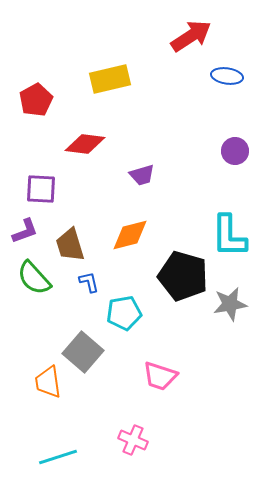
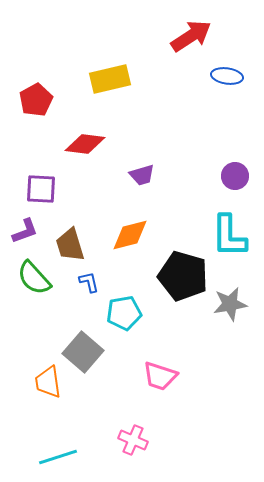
purple circle: moved 25 px down
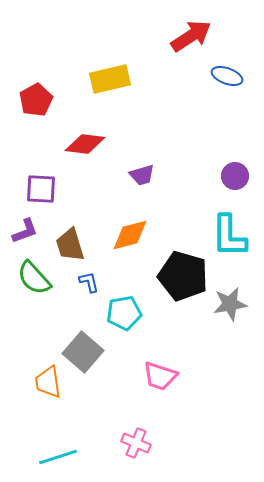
blue ellipse: rotated 12 degrees clockwise
pink cross: moved 3 px right, 3 px down
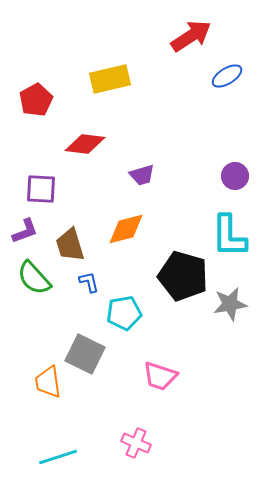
blue ellipse: rotated 52 degrees counterclockwise
orange diamond: moved 4 px left, 6 px up
gray square: moved 2 px right, 2 px down; rotated 15 degrees counterclockwise
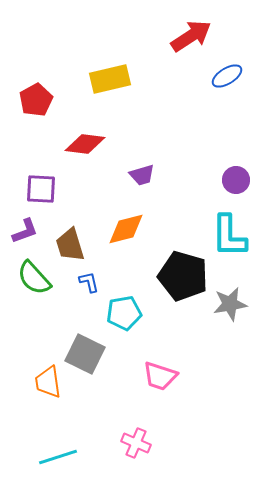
purple circle: moved 1 px right, 4 px down
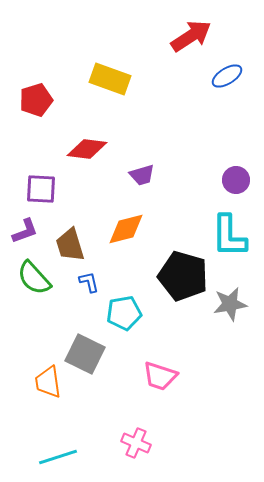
yellow rectangle: rotated 33 degrees clockwise
red pentagon: rotated 12 degrees clockwise
red diamond: moved 2 px right, 5 px down
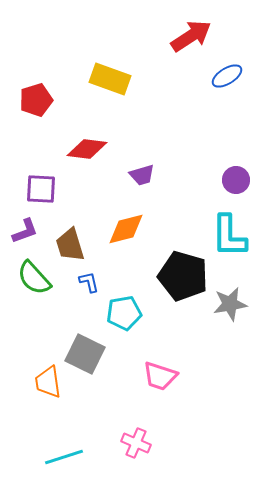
cyan line: moved 6 px right
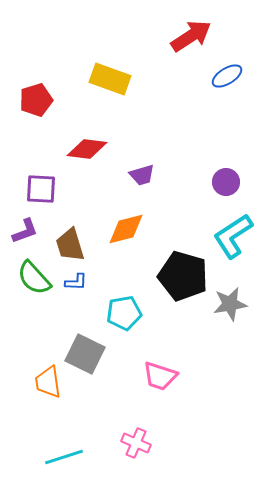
purple circle: moved 10 px left, 2 px down
cyan L-shape: moved 4 px right; rotated 57 degrees clockwise
blue L-shape: moved 13 px left; rotated 105 degrees clockwise
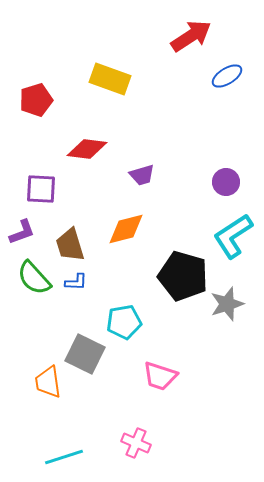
purple L-shape: moved 3 px left, 1 px down
gray star: moved 3 px left; rotated 8 degrees counterclockwise
cyan pentagon: moved 9 px down
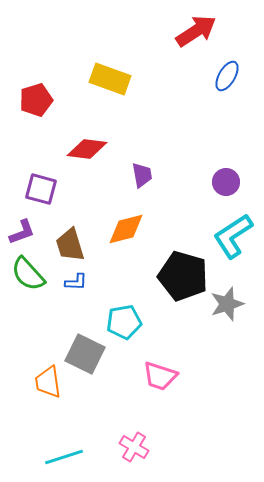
red arrow: moved 5 px right, 5 px up
blue ellipse: rotated 28 degrees counterclockwise
purple trapezoid: rotated 84 degrees counterclockwise
purple square: rotated 12 degrees clockwise
green semicircle: moved 6 px left, 4 px up
pink cross: moved 2 px left, 4 px down; rotated 8 degrees clockwise
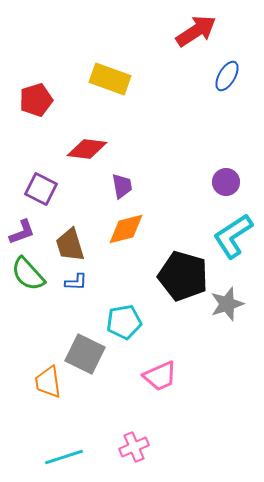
purple trapezoid: moved 20 px left, 11 px down
purple square: rotated 12 degrees clockwise
pink trapezoid: rotated 42 degrees counterclockwise
pink cross: rotated 36 degrees clockwise
